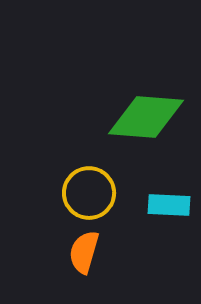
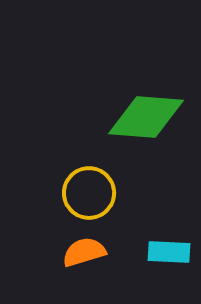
cyan rectangle: moved 47 px down
orange semicircle: rotated 57 degrees clockwise
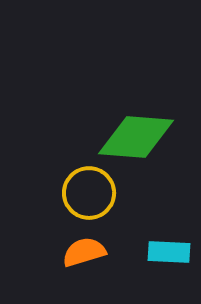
green diamond: moved 10 px left, 20 px down
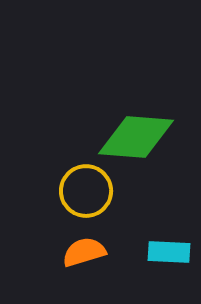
yellow circle: moved 3 px left, 2 px up
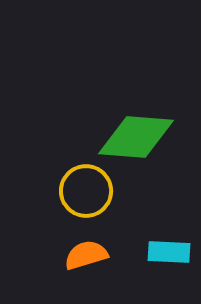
orange semicircle: moved 2 px right, 3 px down
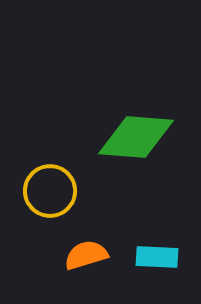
yellow circle: moved 36 px left
cyan rectangle: moved 12 px left, 5 px down
